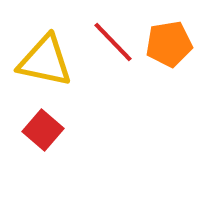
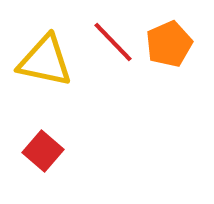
orange pentagon: rotated 15 degrees counterclockwise
red square: moved 21 px down
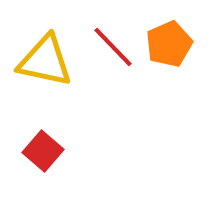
red line: moved 5 px down
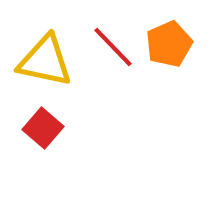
red square: moved 23 px up
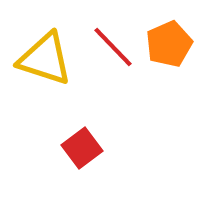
yellow triangle: moved 2 px up; rotated 6 degrees clockwise
red square: moved 39 px right, 20 px down; rotated 12 degrees clockwise
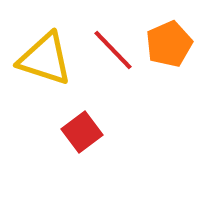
red line: moved 3 px down
red square: moved 16 px up
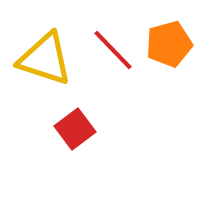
orange pentagon: rotated 9 degrees clockwise
red square: moved 7 px left, 3 px up
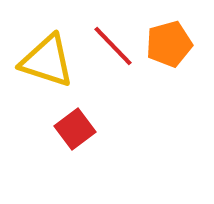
red line: moved 4 px up
yellow triangle: moved 2 px right, 2 px down
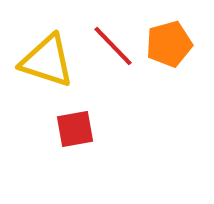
red square: rotated 27 degrees clockwise
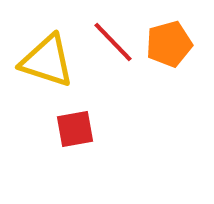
red line: moved 4 px up
